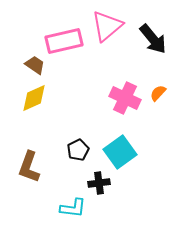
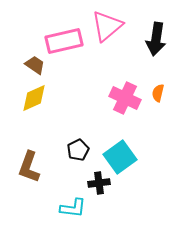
black arrow: moved 3 px right; rotated 48 degrees clockwise
orange semicircle: rotated 30 degrees counterclockwise
cyan square: moved 5 px down
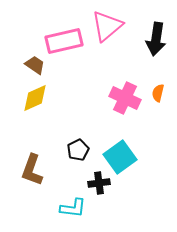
yellow diamond: moved 1 px right
brown L-shape: moved 3 px right, 3 px down
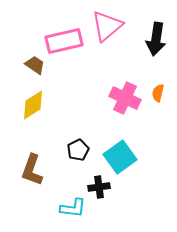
yellow diamond: moved 2 px left, 7 px down; rotated 8 degrees counterclockwise
black cross: moved 4 px down
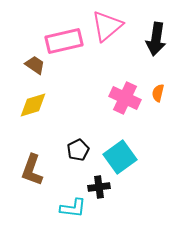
yellow diamond: rotated 16 degrees clockwise
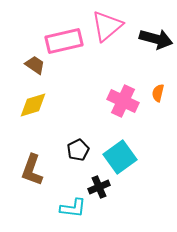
black arrow: rotated 84 degrees counterclockwise
pink cross: moved 2 px left, 3 px down
black cross: rotated 15 degrees counterclockwise
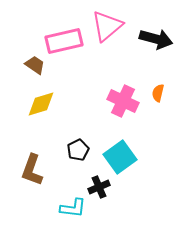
yellow diamond: moved 8 px right, 1 px up
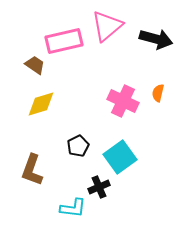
black pentagon: moved 4 px up
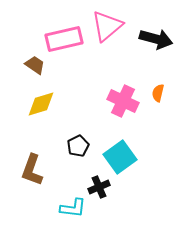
pink rectangle: moved 2 px up
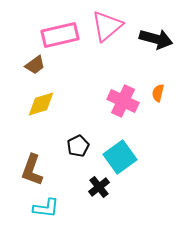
pink rectangle: moved 4 px left, 4 px up
brown trapezoid: rotated 110 degrees clockwise
black cross: rotated 15 degrees counterclockwise
cyan L-shape: moved 27 px left
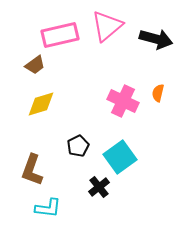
cyan L-shape: moved 2 px right
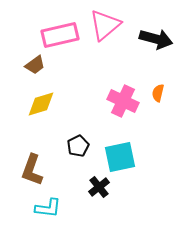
pink triangle: moved 2 px left, 1 px up
cyan square: rotated 24 degrees clockwise
